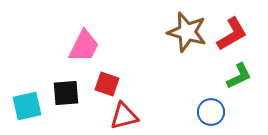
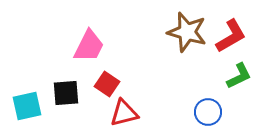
red L-shape: moved 1 px left, 2 px down
pink trapezoid: moved 5 px right
red square: rotated 15 degrees clockwise
blue circle: moved 3 px left
red triangle: moved 3 px up
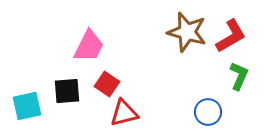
green L-shape: rotated 40 degrees counterclockwise
black square: moved 1 px right, 2 px up
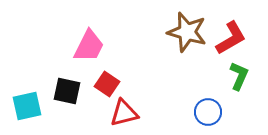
red L-shape: moved 2 px down
black square: rotated 16 degrees clockwise
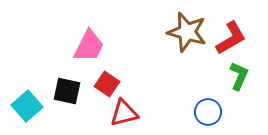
cyan square: rotated 28 degrees counterclockwise
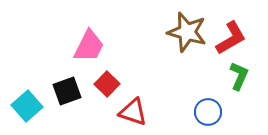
red square: rotated 10 degrees clockwise
black square: rotated 32 degrees counterclockwise
red triangle: moved 9 px right, 1 px up; rotated 32 degrees clockwise
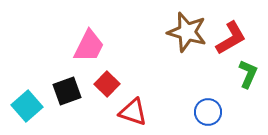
green L-shape: moved 9 px right, 2 px up
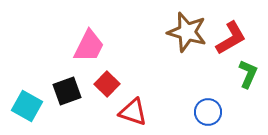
cyan square: rotated 20 degrees counterclockwise
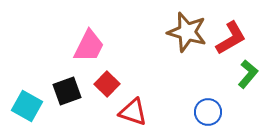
green L-shape: rotated 16 degrees clockwise
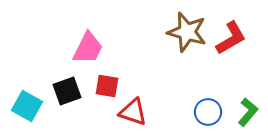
pink trapezoid: moved 1 px left, 2 px down
green L-shape: moved 38 px down
red square: moved 2 px down; rotated 35 degrees counterclockwise
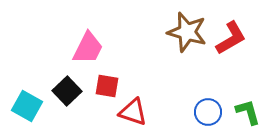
black square: rotated 24 degrees counterclockwise
green L-shape: rotated 56 degrees counterclockwise
